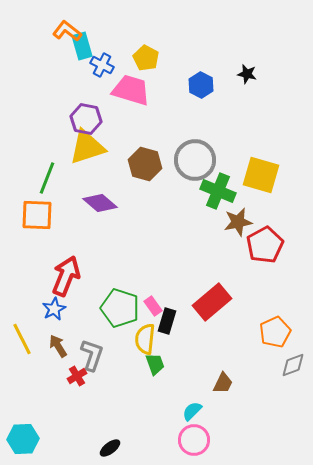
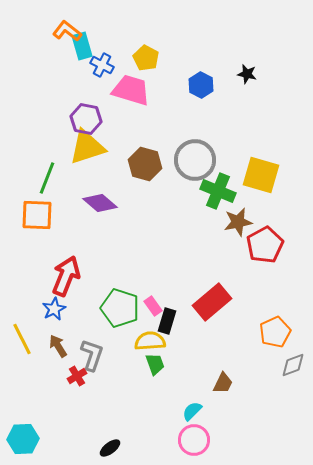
yellow semicircle: moved 5 px right, 2 px down; rotated 80 degrees clockwise
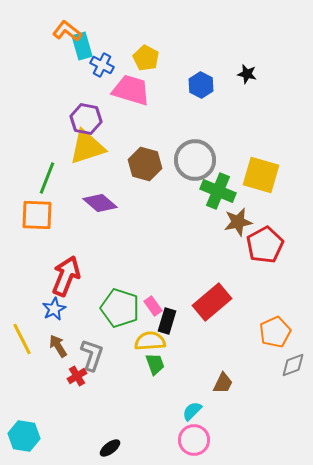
cyan hexagon: moved 1 px right, 3 px up; rotated 12 degrees clockwise
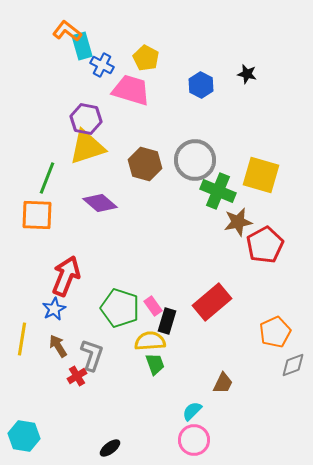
yellow line: rotated 36 degrees clockwise
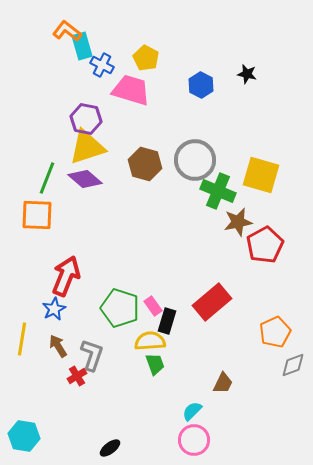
purple diamond: moved 15 px left, 24 px up
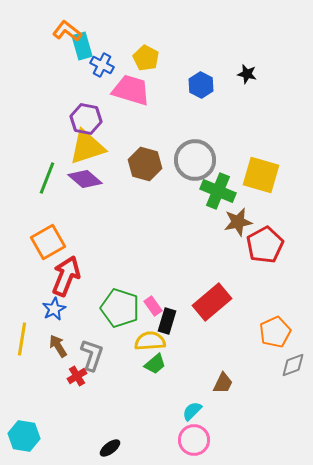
orange square: moved 11 px right, 27 px down; rotated 32 degrees counterclockwise
green trapezoid: rotated 70 degrees clockwise
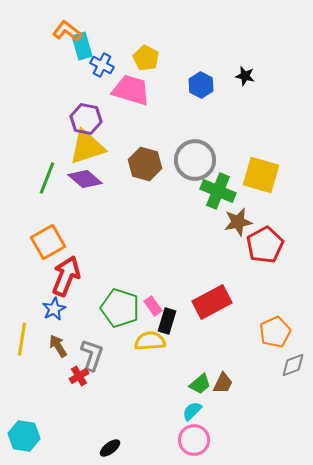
black star: moved 2 px left, 2 px down
red rectangle: rotated 12 degrees clockwise
green trapezoid: moved 45 px right, 20 px down
red cross: moved 2 px right
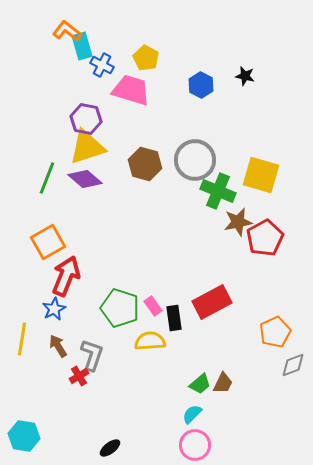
red pentagon: moved 7 px up
black rectangle: moved 7 px right, 3 px up; rotated 25 degrees counterclockwise
cyan semicircle: moved 3 px down
pink circle: moved 1 px right, 5 px down
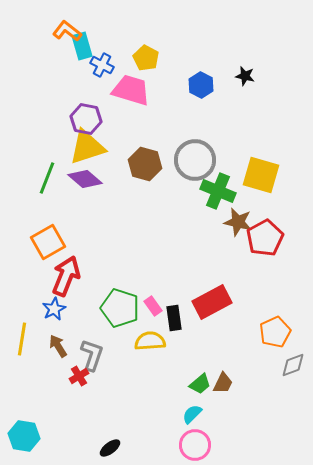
brown star: rotated 24 degrees clockwise
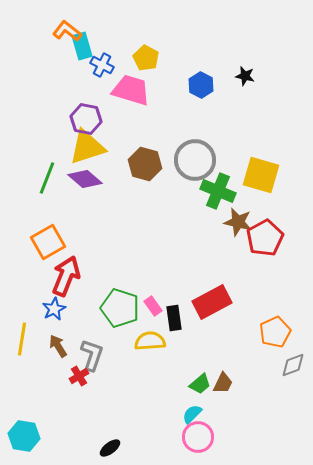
pink circle: moved 3 px right, 8 px up
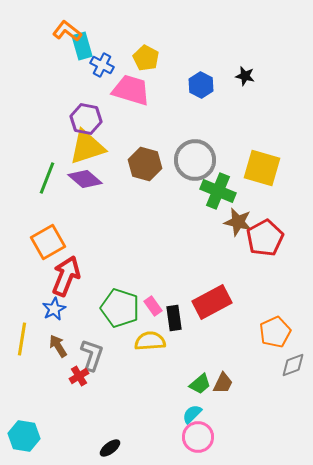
yellow square: moved 1 px right, 7 px up
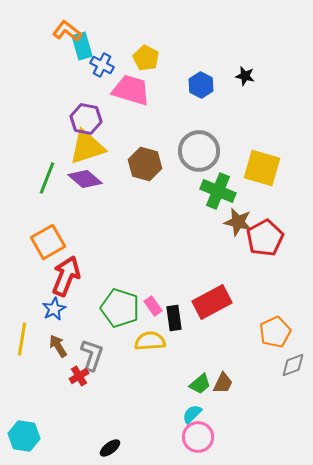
gray circle: moved 4 px right, 9 px up
